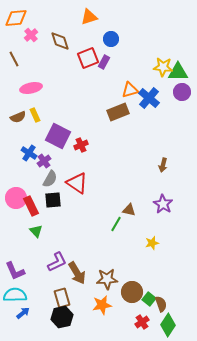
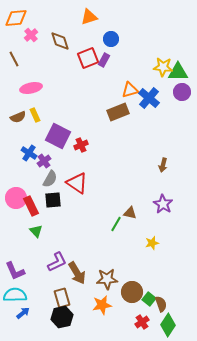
purple rectangle at (104, 62): moved 2 px up
brown triangle at (129, 210): moved 1 px right, 3 px down
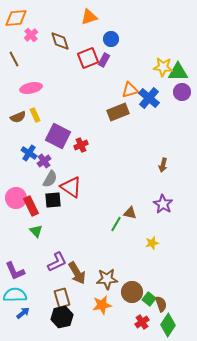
red triangle at (77, 183): moved 6 px left, 4 px down
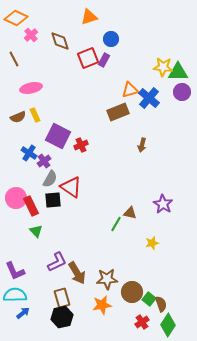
orange diamond at (16, 18): rotated 30 degrees clockwise
brown arrow at (163, 165): moved 21 px left, 20 px up
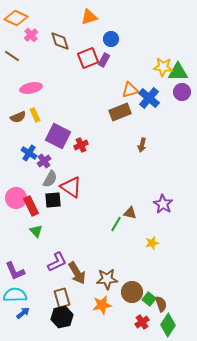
brown line at (14, 59): moved 2 px left, 3 px up; rotated 28 degrees counterclockwise
brown rectangle at (118, 112): moved 2 px right
